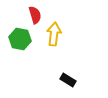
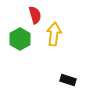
green hexagon: rotated 20 degrees clockwise
black rectangle: rotated 14 degrees counterclockwise
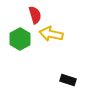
yellow arrow: moved 3 px left; rotated 85 degrees counterclockwise
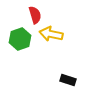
green hexagon: rotated 10 degrees clockwise
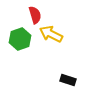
yellow arrow: rotated 15 degrees clockwise
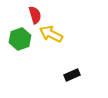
black rectangle: moved 4 px right, 5 px up; rotated 42 degrees counterclockwise
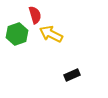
green hexagon: moved 3 px left, 5 px up
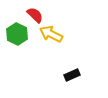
red semicircle: rotated 30 degrees counterclockwise
green hexagon: rotated 15 degrees counterclockwise
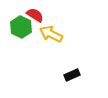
red semicircle: rotated 12 degrees counterclockwise
green hexagon: moved 4 px right, 7 px up
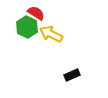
red semicircle: moved 1 px right, 2 px up
green hexagon: moved 6 px right
